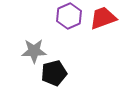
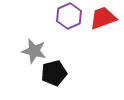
gray star: rotated 15 degrees clockwise
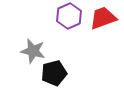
gray star: moved 1 px left
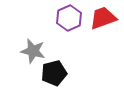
purple hexagon: moved 2 px down
